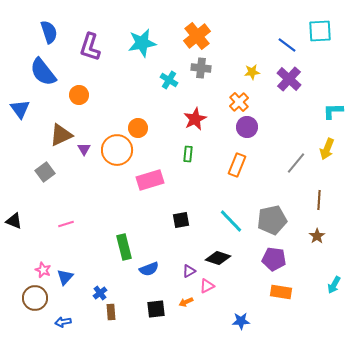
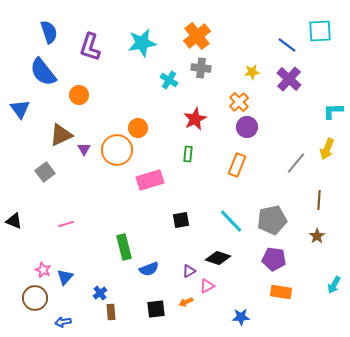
blue star at (241, 321): moved 4 px up
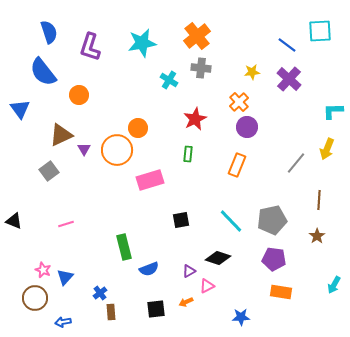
gray square at (45, 172): moved 4 px right, 1 px up
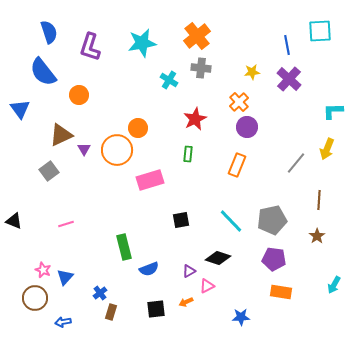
blue line at (287, 45): rotated 42 degrees clockwise
brown rectangle at (111, 312): rotated 21 degrees clockwise
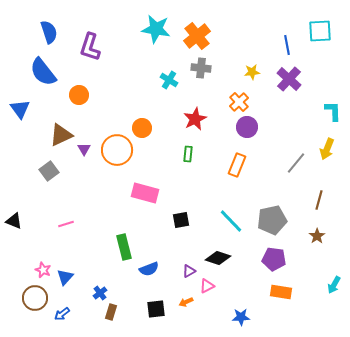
cyan star at (142, 43): moved 14 px right, 14 px up; rotated 20 degrees clockwise
cyan L-shape at (333, 111): rotated 90 degrees clockwise
orange circle at (138, 128): moved 4 px right
pink rectangle at (150, 180): moved 5 px left, 13 px down; rotated 32 degrees clockwise
brown line at (319, 200): rotated 12 degrees clockwise
blue arrow at (63, 322): moved 1 px left, 8 px up; rotated 28 degrees counterclockwise
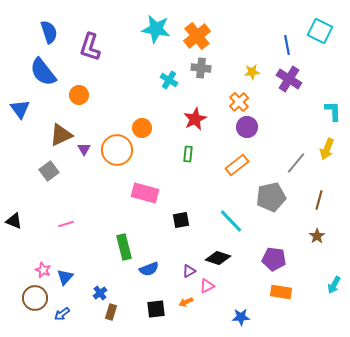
cyan square at (320, 31): rotated 30 degrees clockwise
purple cross at (289, 79): rotated 10 degrees counterclockwise
orange rectangle at (237, 165): rotated 30 degrees clockwise
gray pentagon at (272, 220): moved 1 px left, 23 px up
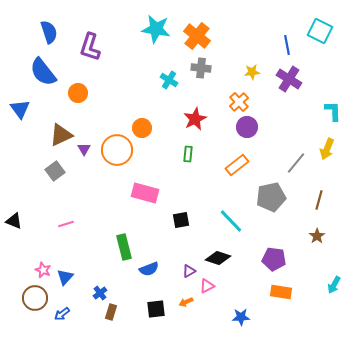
orange cross at (197, 36): rotated 12 degrees counterclockwise
orange circle at (79, 95): moved 1 px left, 2 px up
gray square at (49, 171): moved 6 px right
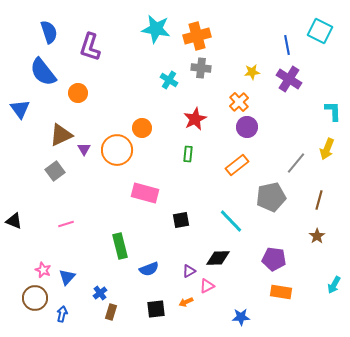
orange cross at (197, 36): rotated 36 degrees clockwise
green rectangle at (124, 247): moved 4 px left, 1 px up
black diamond at (218, 258): rotated 20 degrees counterclockwise
blue triangle at (65, 277): moved 2 px right
blue arrow at (62, 314): rotated 140 degrees clockwise
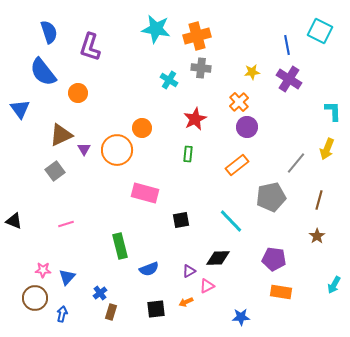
pink star at (43, 270): rotated 21 degrees counterclockwise
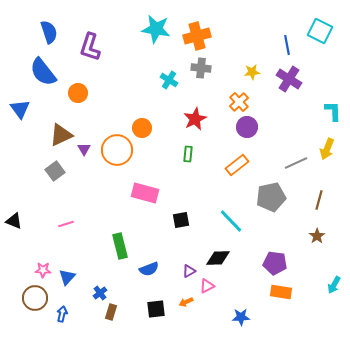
gray line at (296, 163): rotated 25 degrees clockwise
purple pentagon at (274, 259): moved 1 px right, 4 px down
